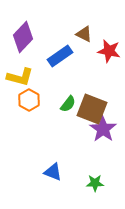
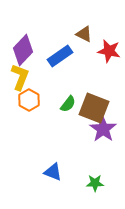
purple diamond: moved 13 px down
yellow L-shape: rotated 84 degrees counterclockwise
brown square: moved 2 px right, 1 px up
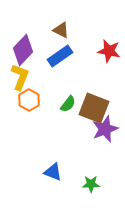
brown triangle: moved 23 px left, 4 px up
purple star: moved 2 px right; rotated 16 degrees clockwise
green star: moved 4 px left, 1 px down
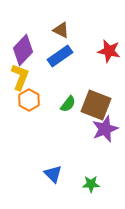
brown square: moved 2 px right, 3 px up
blue triangle: moved 2 px down; rotated 24 degrees clockwise
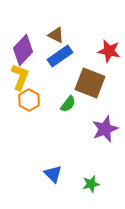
brown triangle: moved 5 px left, 5 px down
brown square: moved 6 px left, 22 px up
green star: rotated 12 degrees counterclockwise
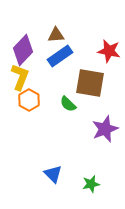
brown triangle: rotated 30 degrees counterclockwise
brown square: rotated 12 degrees counterclockwise
green semicircle: rotated 96 degrees clockwise
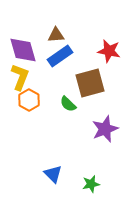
purple diamond: rotated 60 degrees counterclockwise
brown square: rotated 24 degrees counterclockwise
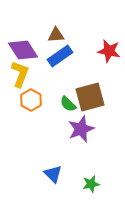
purple diamond: rotated 16 degrees counterclockwise
yellow L-shape: moved 3 px up
brown square: moved 14 px down
orange hexagon: moved 2 px right
purple star: moved 24 px left
